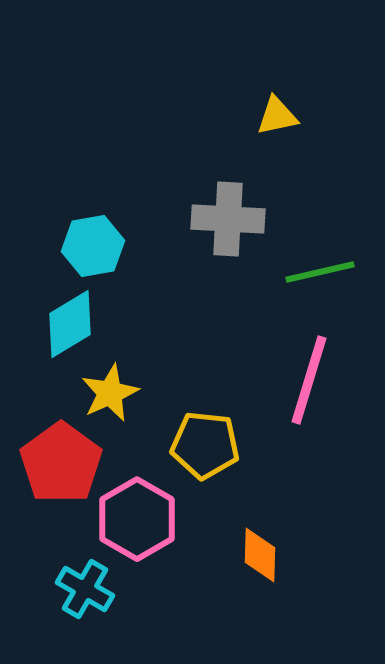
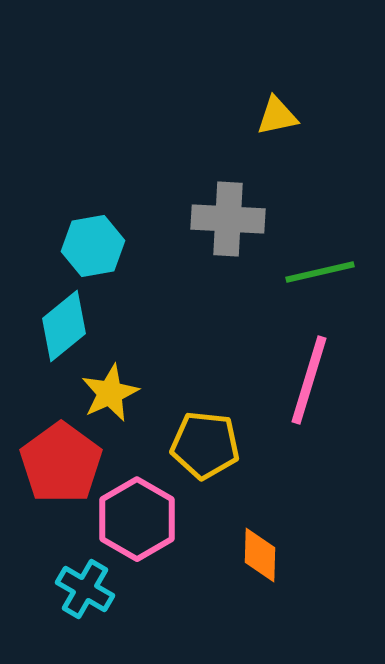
cyan diamond: moved 6 px left, 2 px down; rotated 8 degrees counterclockwise
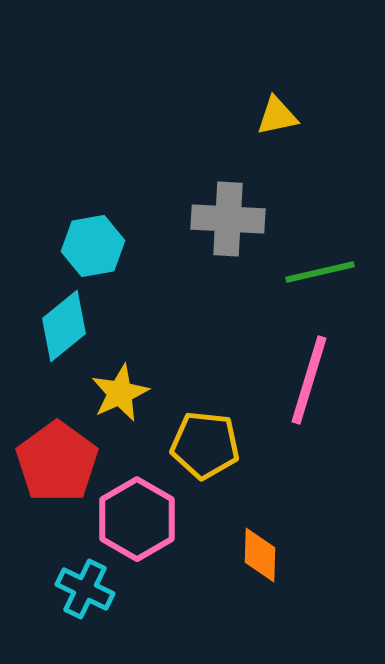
yellow star: moved 10 px right
red pentagon: moved 4 px left, 1 px up
cyan cross: rotated 4 degrees counterclockwise
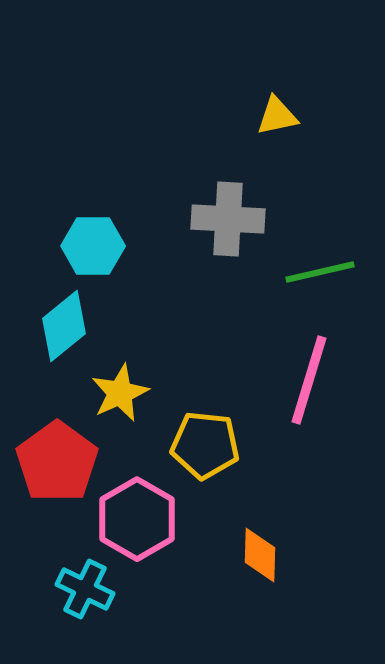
cyan hexagon: rotated 10 degrees clockwise
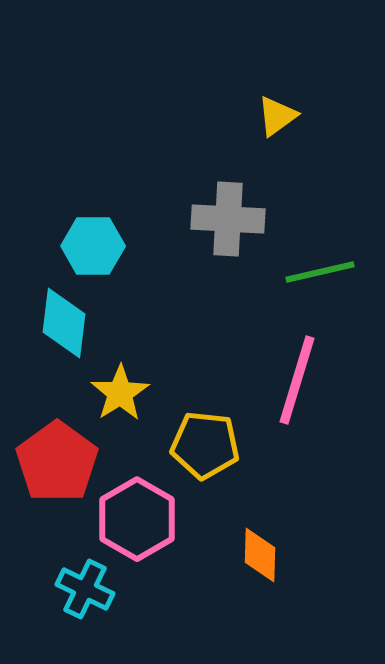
yellow triangle: rotated 24 degrees counterclockwise
cyan diamond: moved 3 px up; rotated 44 degrees counterclockwise
pink line: moved 12 px left
yellow star: rotated 8 degrees counterclockwise
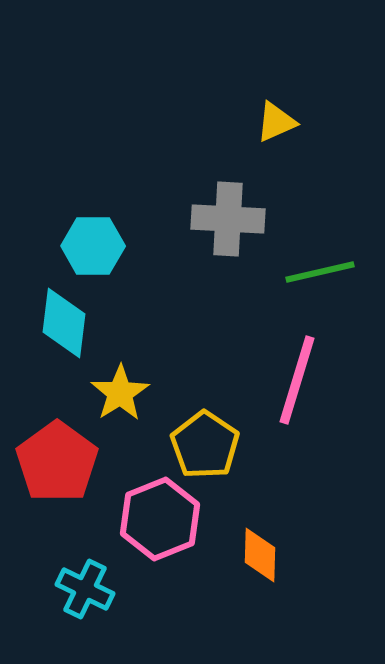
yellow triangle: moved 1 px left, 6 px down; rotated 12 degrees clockwise
yellow pentagon: rotated 28 degrees clockwise
pink hexagon: moved 23 px right; rotated 8 degrees clockwise
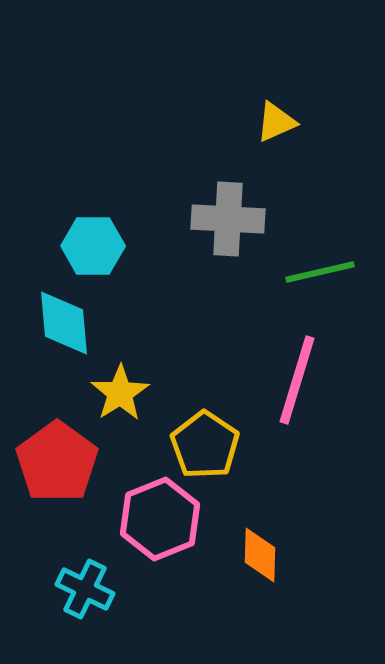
cyan diamond: rotated 12 degrees counterclockwise
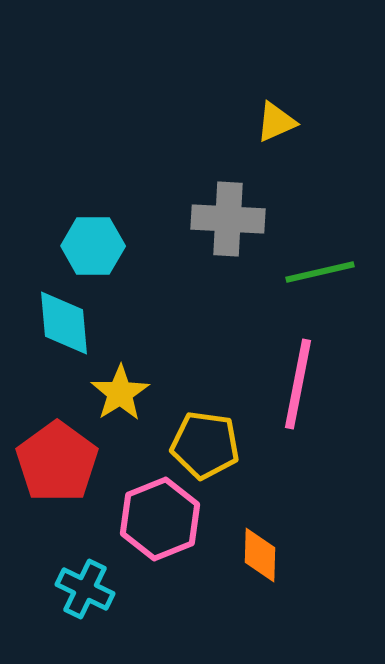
pink line: moved 1 px right, 4 px down; rotated 6 degrees counterclockwise
yellow pentagon: rotated 26 degrees counterclockwise
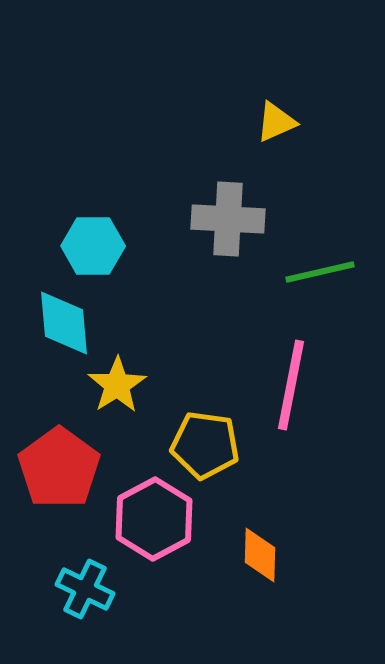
pink line: moved 7 px left, 1 px down
yellow star: moved 3 px left, 8 px up
red pentagon: moved 2 px right, 6 px down
pink hexagon: moved 6 px left; rotated 6 degrees counterclockwise
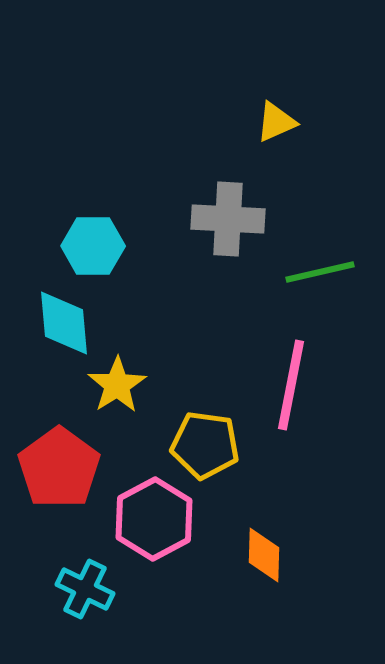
orange diamond: moved 4 px right
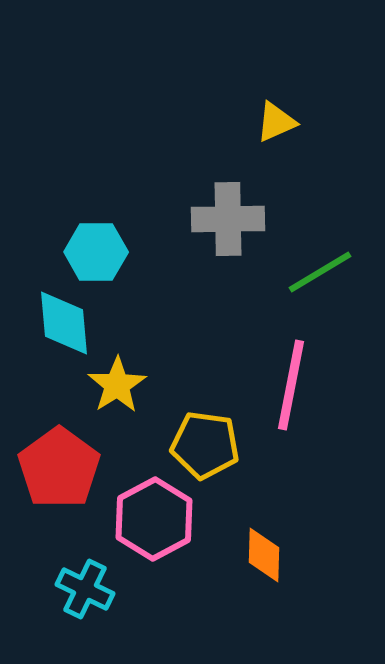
gray cross: rotated 4 degrees counterclockwise
cyan hexagon: moved 3 px right, 6 px down
green line: rotated 18 degrees counterclockwise
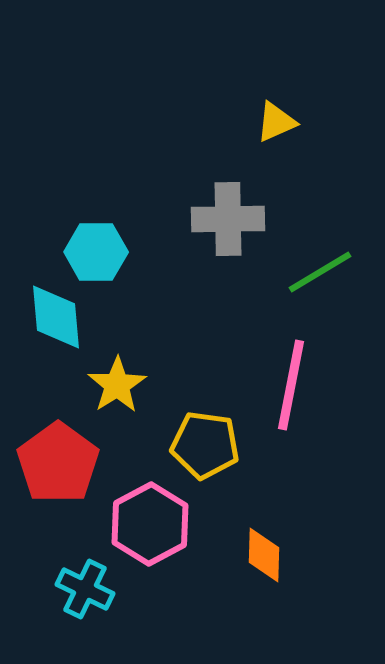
cyan diamond: moved 8 px left, 6 px up
red pentagon: moved 1 px left, 5 px up
pink hexagon: moved 4 px left, 5 px down
